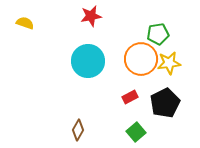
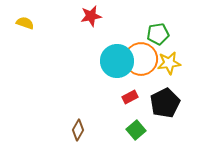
cyan circle: moved 29 px right
green square: moved 2 px up
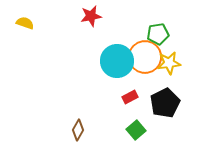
orange circle: moved 4 px right, 2 px up
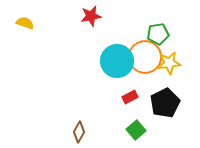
brown diamond: moved 1 px right, 2 px down
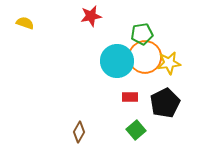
green pentagon: moved 16 px left
red rectangle: rotated 28 degrees clockwise
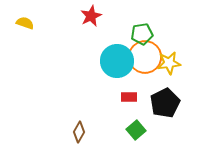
red star: rotated 15 degrees counterclockwise
red rectangle: moved 1 px left
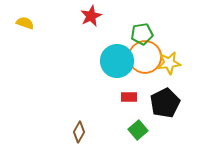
green square: moved 2 px right
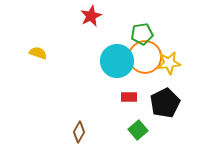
yellow semicircle: moved 13 px right, 30 px down
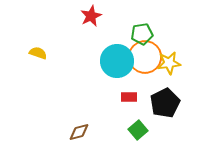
brown diamond: rotated 45 degrees clockwise
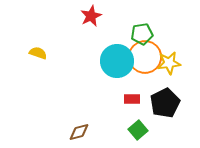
red rectangle: moved 3 px right, 2 px down
